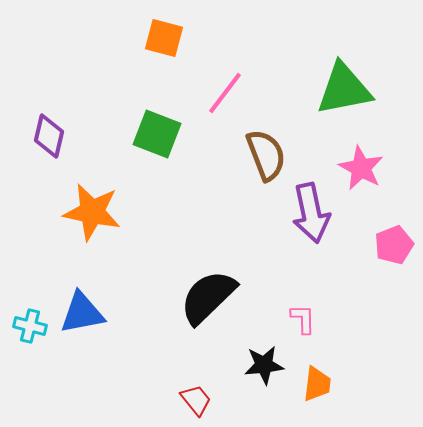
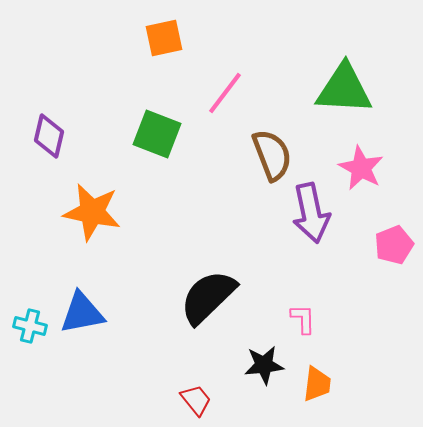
orange square: rotated 27 degrees counterclockwise
green triangle: rotated 14 degrees clockwise
brown semicircle: moved 6 px right
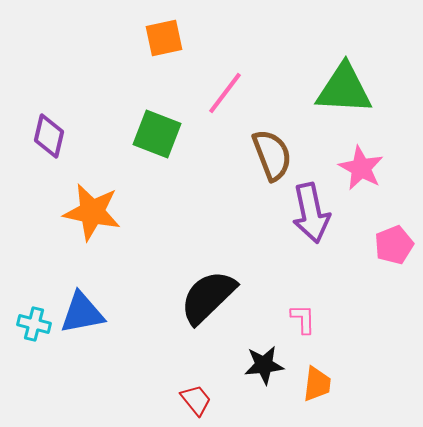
cyan cross: moved 4 px right, 2 px up
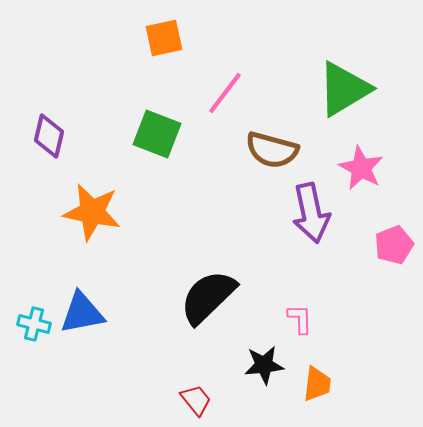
green triangle: rotated 34 degrees counterclockwise
brown semicircle: moved 5 px up; rotated 126 degrees clockwise
pink L-shape: moved 3 px left
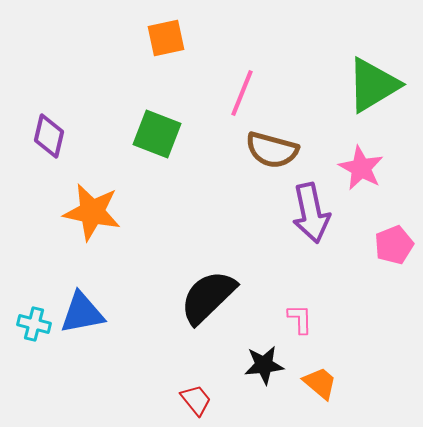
orange square: moved 2 px right
green triangle: moved 29 px right, 4 px up
pink line: moved 17 px right; rotated 15 degrees counterclockwise
orange trapezoid: moved 3 px right, 1 px up; rotated 57 degrees counterclockwise
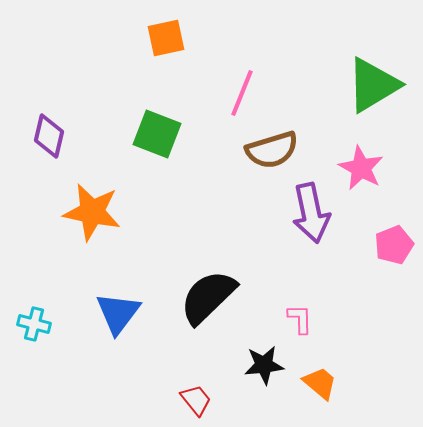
brown semicircle: rotated 32 degrees counterclockwise
blue triangle: moved 36 px right; rotated 42 degrees counterclockwise
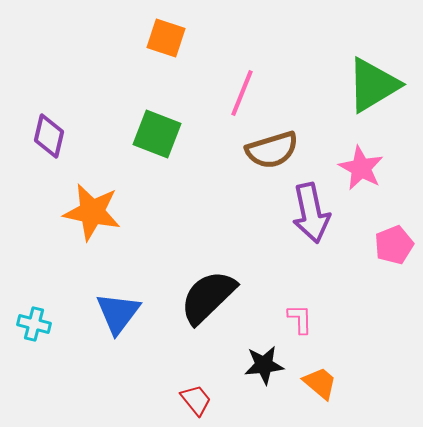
orange square: rotated 30 degrees clockwise
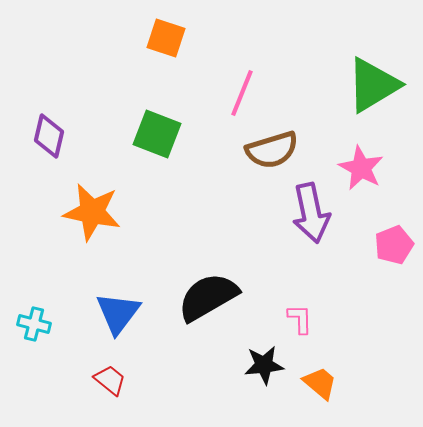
black semicircle: rotated 14 degrees clockwise
red trapezoid: moved 86 px left, 20 px up; rotated 12 degrees counterclockwise
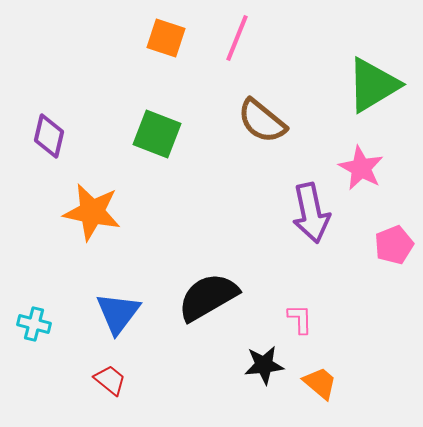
pink line: moved 5 px left, 55 px up
brown semicircle: moved 10 px left, 29 px up; rotated 56 degrees clockwise
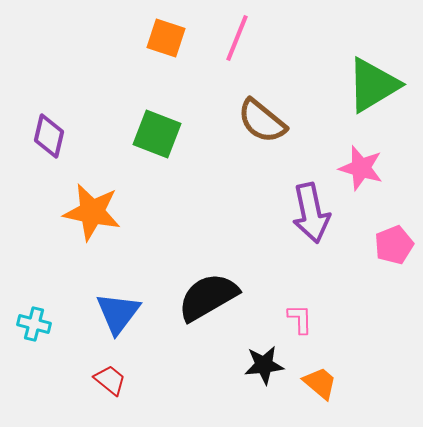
pink star: rotated 12 degrees counterclockwise
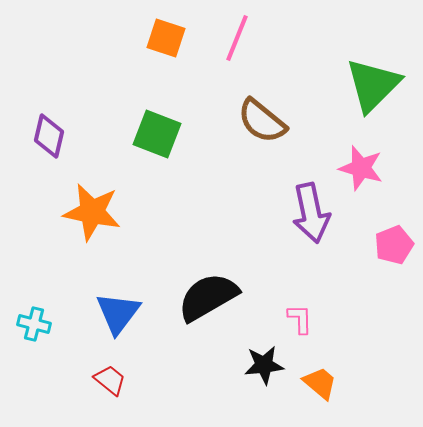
green triangle: rotated 14 degrees counterclockwise
